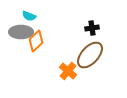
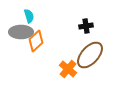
cyan semicircle: rotated 128 degrees counterclockwise
black cross: moved 6 px left, 2 px up
orange cross: moved 2 px up
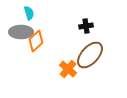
cyan semicircle: moved 3 px up
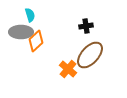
cyan semicircle: moved 1 px right, 2 px down
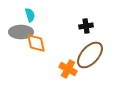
orange diamond: moved 2 px down; rotated 60 degrees counterclockwise
orange cross: rotated 12 degrees counterclockwise
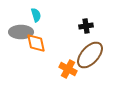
cyan semicircle: moved 6 px right
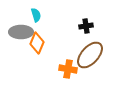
orange diamond: moved 1 px right; rotated 35 degrees clockwise
orange cross: rotated 18 degrees counterclockwise
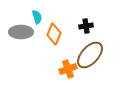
cyan semicircle: moved 1 px right, 2 px down
orange diamond: moved 17 px right, 9 px up
orange cross: rotated 30 degrees counterclockwise
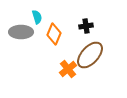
orange cross: rotated 18 degrees counterclockwise
